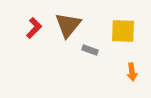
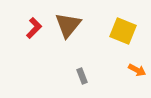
yellow square: rotated 20 degrees clockwise
gray rectangle: moved 8 px left, 26 px down; rotated 49 degrees clockwise
orange arrow: moved 5 px right, 2 px up; rotated 54 degrees counterclockwise
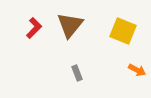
brown triangle: moved 2 px right
gray rectangle: moved 5 px left, 3 px up
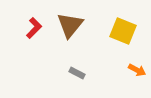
gray rectangle: rotated 42 degrees counterclockwise
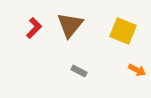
gray rectangle: moved 2 px right, 2 px up
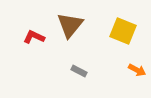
red L-shape: moved 9 px down; rotated 110 degrees counterclockwise
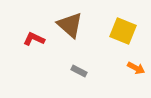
brown triangle: rotated 28 degrees counterclockwise
red L-shape: moved 2 px down
orange arrow: moved 1 px left, 2 px up
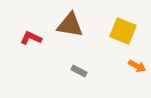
brown triangle: rotated 32 degrees counterclockwise
red L-shape: moved 3 px left, 1 px up
orange arrow: moved 1 px right, 2 px up
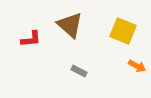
brown triangle: rotated 32 degrees clockwise
red L-shape: moved 1 px down; rotated 150 degrees clockwise
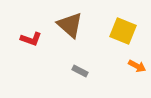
red L-shape: rotated 25 degrees clockwise
gray rectangle: moved 1 px right
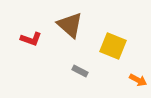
yellow square: moved 10 px left, 15 px down
orange arrow: moved 1 px right, 14 px down
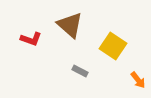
yellow square: rotated 12 degrees clockwise
orange arrow: rotated 24 degrees clockwise
